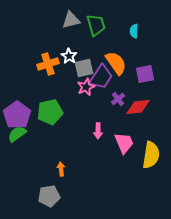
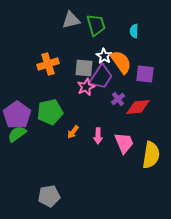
white star: moved 35 px right
orange semicircle: moved 5 px right, 1 px up
gray square: rotated 18 degrees clockwise
purple square: rotated 18 degrees clockwise
pink arrow: moved 5 px down
orange arrow: moved 12 px right, 37 px up; rotated 136 degrees counterclockwise
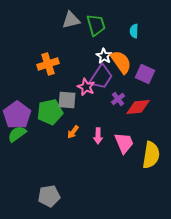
gray square: moved 17 px left, 32 px down
purple square: rotated 18 degrees clockwise
pink star: rotated 24 degrees counterclockwise
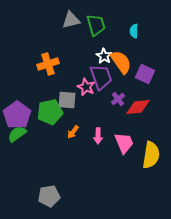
purple trapezoid: rotated 52 degrees counterclockwise
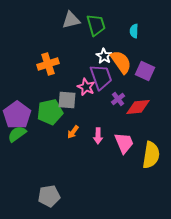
purple square: moved 3 px up
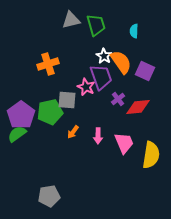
purple pentagon: moved 4 px right
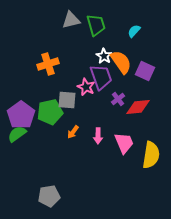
cyan semicircle: rotated 40 degrees clockwise
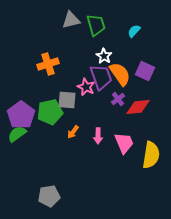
orange semicircle: moved 1 px left, 12 px down
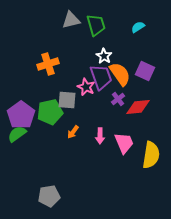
cyan semicircle: moved 4 px right, 4 px up; rotated 16 degrees clockwise
pink arrow: moved 2 px right
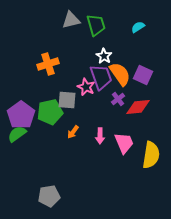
purple square: moved 2 px left, 4 px down
